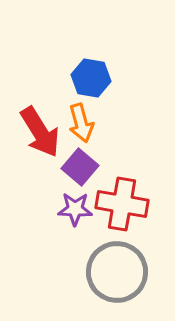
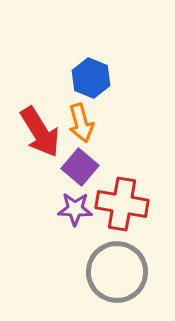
blue hexagon: rotated 12 degrees clockwise
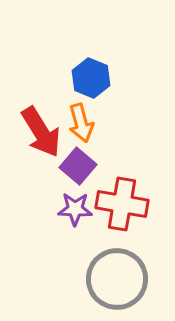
red arrow: moved 1 px right
purple square: moved 2 px left, 1 px up
gray circle: moved 7 px down
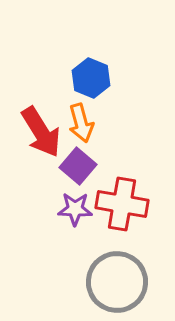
gray circle: moved 3 px down
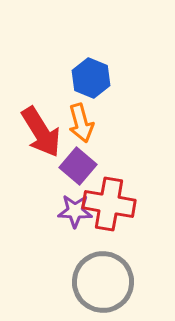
red cross: moved 13 px left
purple star: moved 2 px down
gray circle: moved 14 px left
